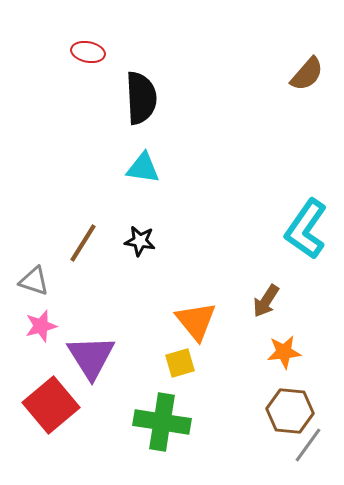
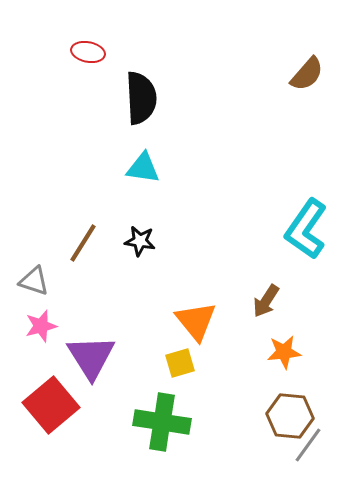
brown hexagon: moved 5 px down
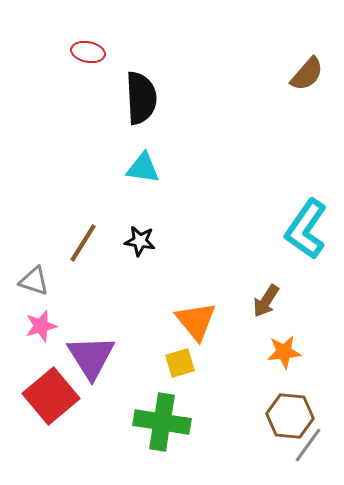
red square: moved 9 px up
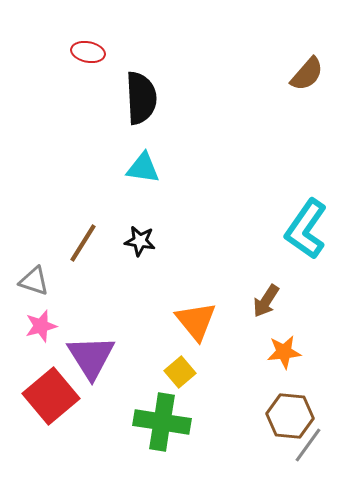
yellow square: moved 9 px down; rotated 24 degrees counterclockwise
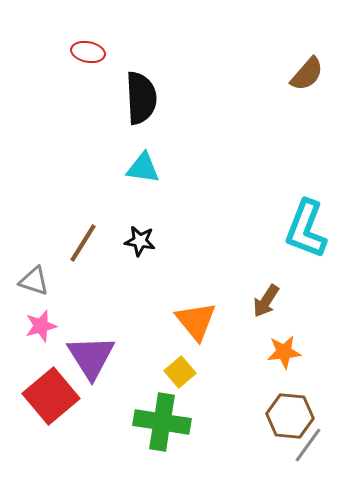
cyan L-shape: rotated 14 degrees counterclockwise
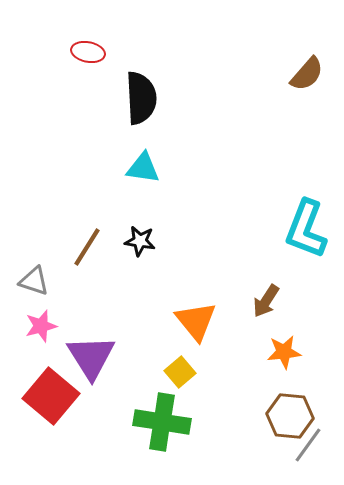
brown line: moved 4 px right, 4 px down
red square: rotated 10 degrees counterclockwise
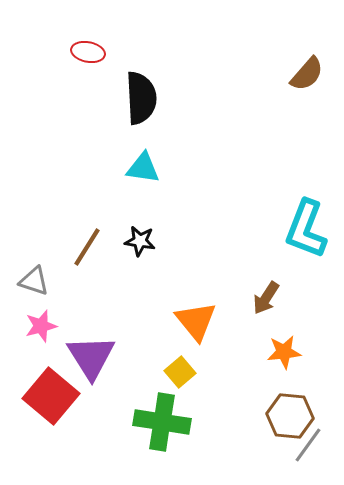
brown arrow: moved 3 px up
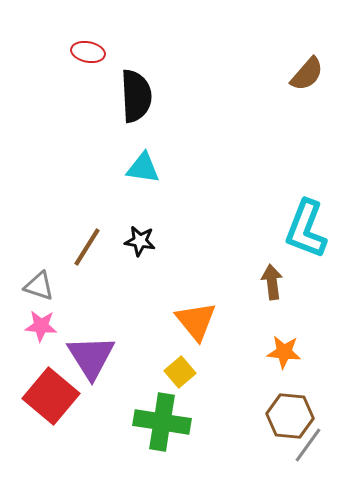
black semicircle: moved 5 px left, 2 px up
gray triangle: moved 5 px right, 5 px down
brown arrow: moved 6 px right, 16 px up; rotated 140 degrees clockwise
pink star: rotated 20 degrees clockwise
orange star: rotated 12 degrees clockwise
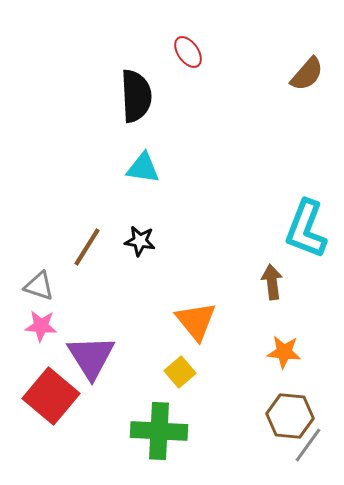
red ellipse: moved 100 px right; rotated 44 degrees clockwise
green cross: moved 3 px left, 9 px down; rotated 6 degrees counterclockwise
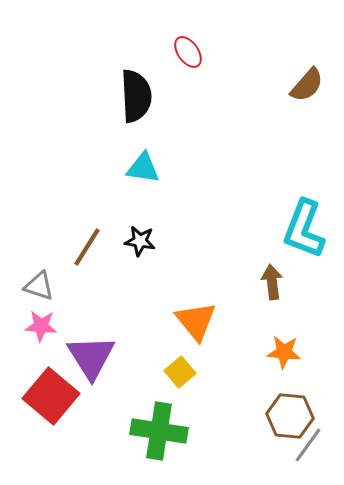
brown semicircle: moved 11 px down
cyan L-shape: moved 2 px left
green cross: rotated 6 degrees clockwise
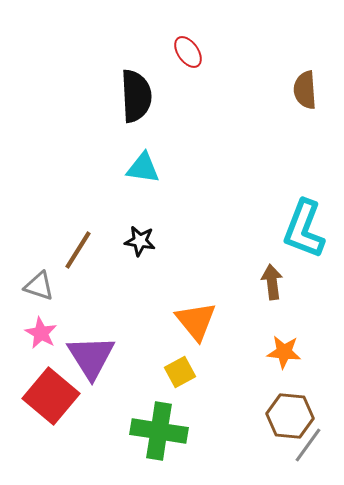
brown semicircle: moved 2 px left, 5 px down; rotated 135 degrees clockwise
brown line: moved 9 px left, 3 px down
pink star: moved 7 px down; rotated 24 degrees clockwise
yellow square: rotated 12 degrees clockwise
